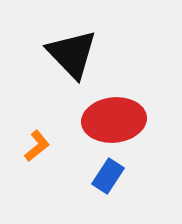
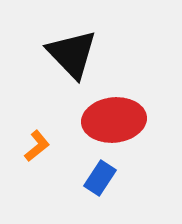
blue rectangle: moved 8 px left, 2 px down
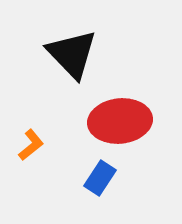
red ellipse: moved 6 px right, 1 px down
orange L-shape: moved 6 px left, 1 px up
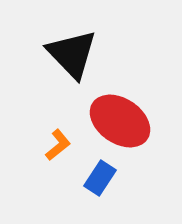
red ellipse: rotated 40 degrees clockwise
orange L-shape: moved 27 px right
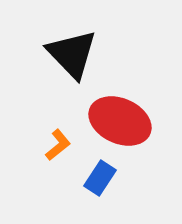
red ellipse: rotated 10 degrees counterclockwise
